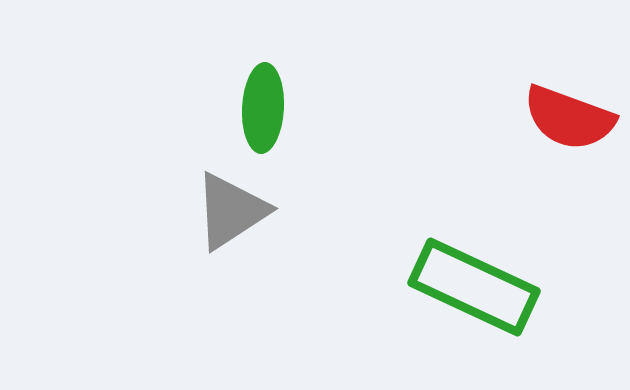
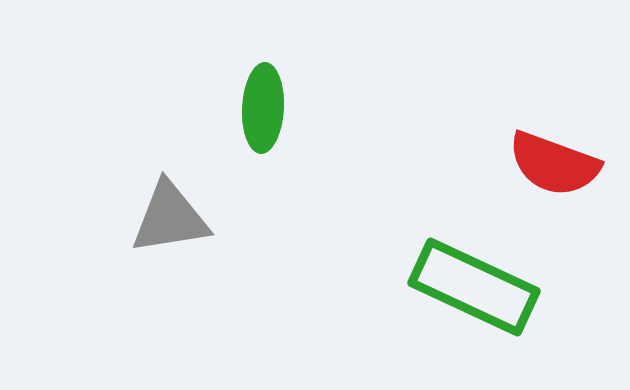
red semicircle: moved 15 px left, 46 px down
gray triangle: moved 61 px left, 7 px down; rotated 24 degrees clockwise
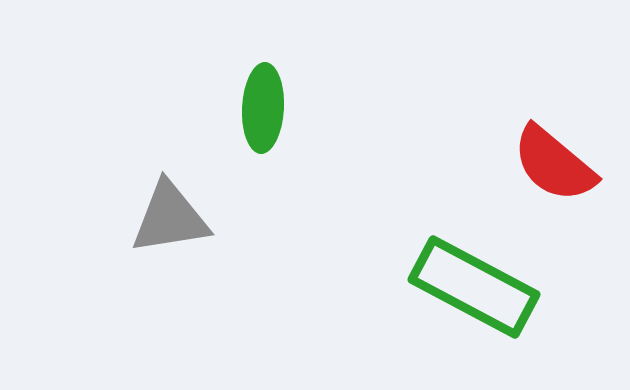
red semicircle: rotated 20 degrees clockwise
green rectangle: rotated 3 degrees clockwise
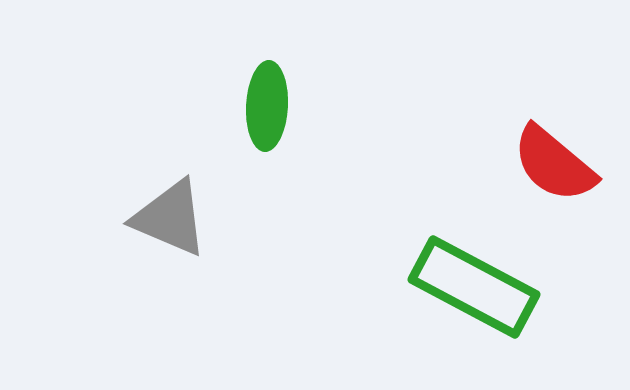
green ellipse: moved 4 px right, 2 px up
gray triangle: rotated 32 degrees clockwise
